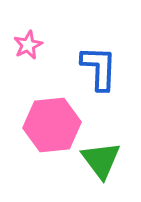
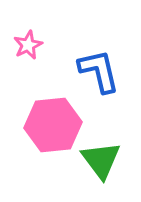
blue L-shape: moved 3 px down; rotated 15 degrees counterclockwise
pink hexagon: moved 1 px right
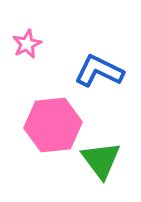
pink star: moved 1 px left, 1 px up
blue L-shape: rotated 51 degrees counterclockwise
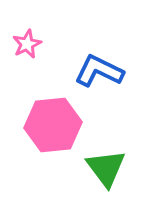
green triangle: moved 5 px right, 8 px down
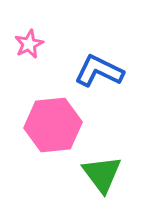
pink star: moved 2 px right
green triangle: moved 4 px left, 6 px down
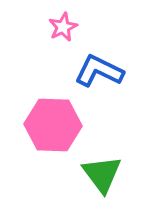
pink star: moved 34 px right, 17 px up
pink hexagon: rotated 8 degrees clockwise
